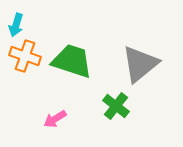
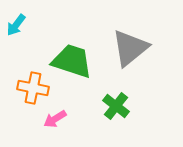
cyan arrow: rotated 20 degrees clockwise
orange cross: moved 8 px right, 32 px down; rotated 8 degrees counterclockwise
gray triangle: moved 10 px left, 16 px up
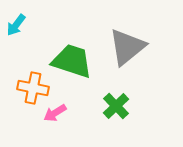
gray triangle: moved 3 px left, 1 px up
green cross: rotated 8 degrees clockwise
pink arrow: moved 6 px up
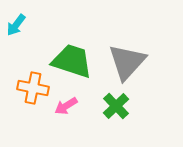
gray triangle: moved 15 px down; rotated 9 degrees counterclockwise
pink arrow: moved 11 px right, 7 px up
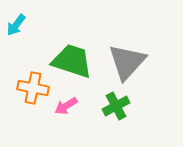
green cross: rotated 16 degrees clockwise
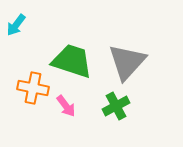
pink arrow: rotated 95 degrees counterclockwise
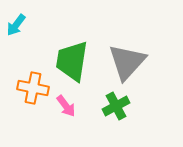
green trapezoid: rotated 99 degrees counterclockwise
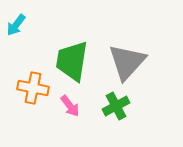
pink arrow: moved 4 px right
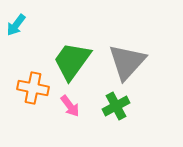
green trapezoid: rotated 27 degrees clockwise
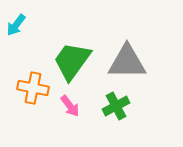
gray triangle: rotated 48 degrees clockwise
